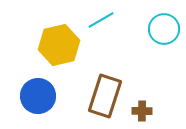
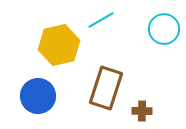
brown rectangle: moved 1 px right, 8 px up
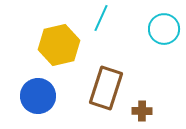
cyan line: moved 2 px up; rotated 36 degrees counterclockwise
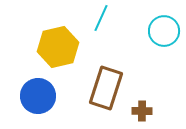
cyan circle: moved 2 px down
yellow hexagon: moved 1 px left, 2 px down
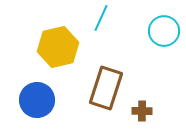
blue circle: moved 1 px left, 4 px down
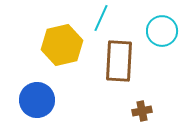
cyan circle: moved 2 px left
yellow hexagon: moved 4 px right, 2 px up
brown rectangle: moved 13 px right, 27 px up; rotated 15 degrees counterclockwise
brown cross: rotated 12 degrees counterclockwise
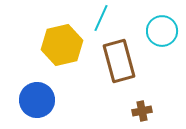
brown rectangle: rotated 18 degrees counterclockwise
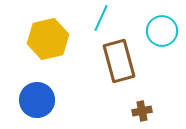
yellow hexagon: moved 14 px left, 6 px up
